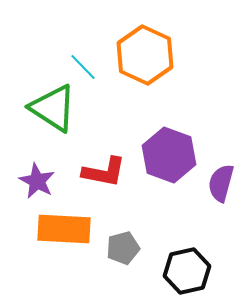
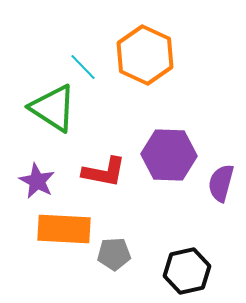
purple hexagon: rotated 18 degrees counterclockwise
gray pentagon: moved 9 px left, 6 px down; rotated 12 degrees clockwise
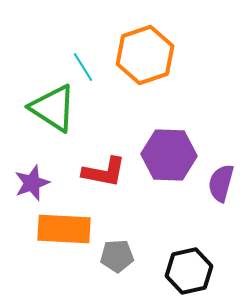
orange hexagon: rotated 16 degrees clockwise
cyan line: rotated 12 degrees clockwise
purple star: moved 5 px left, 2 px down; rotated 24 degrees clockwise
gray pentagon: moved 3 px right, 2 px down
black hexagon: moved 2 px right
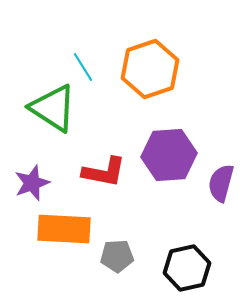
orange hexagon: moved 5 px right, 14 px down
purple hexagon: rotated 6 degrees counterclockwise
black hexagon: moved 2 px left, 3 px up
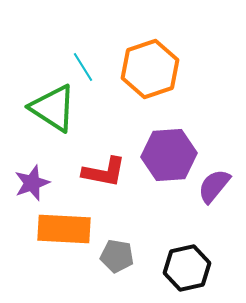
purple semicircle: moved 7 px left, 3 px down; rotated 24 degrees clockwise
gray pentagon: rotated 12 degrees clockwise
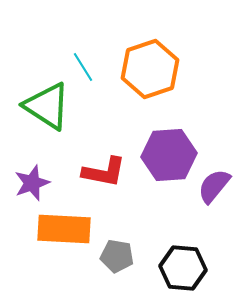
green triangle: moved 6 px left, 2 px up
black hexagon: moved 4 px left; rotated 18 degrees clockwise
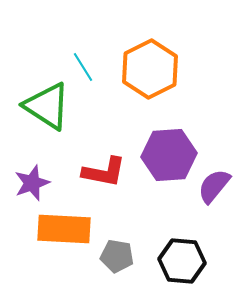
orange hexagon: rotated 8 degrees counterclockwise
black hexagon: moved 1 px left, 7 px up
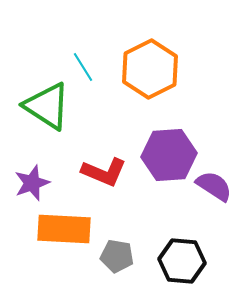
red L-shape: rotated 12 degrees clockwise
purple semicircle: rotated 84 degrees clockwise
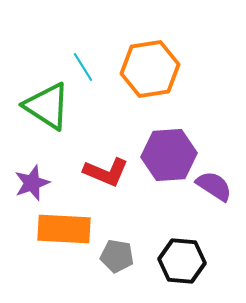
orange hexagon: rotated 18 degrees clockwise
red L-shape: moved 2 px right
